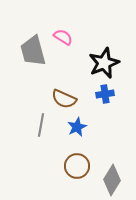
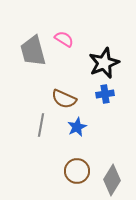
pink semicircle: moved 1 px right, 2 px down
brown circle: moved 5 px down
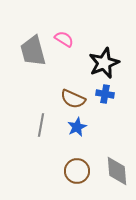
blue cross: rotated 18 degrees clockwise
brown semicircle: moved 9 px right
gray diamond: moved 5 px right, 9 px up; rotated 36 degrees counterclockwise
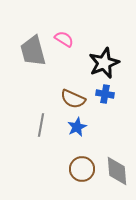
brown circle: moved 5 px right, 2 px up
